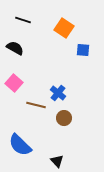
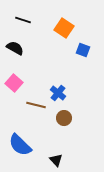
blue square: rotated 16 degrees clockwise
black triangle: moved 1 px left, 1 px up
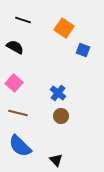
black semicircle: moved 1 px up
brown line: moved 18 px left, 8 px down
brown circle: moved 3 px left, 2 px up
blue semicircle: moved 1 px down
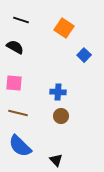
black line: moved 2 px left
blue square: moved 1 px right, 5 px down; rotated 24 degrees clockwise
pink square: rotated 36 degrees counterclockwise
blue cross: moved 1 px up; rotated 35 degrees counterclockwise
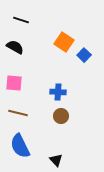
orange square: moved 14 px down
blue semicircle: rotated 20 degrees clockwise
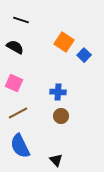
pink square: rotated 18 degrees clockwise
brown line: rotated 42 degrees counterclockwise
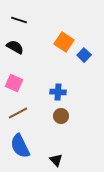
black line: moved 2 px left
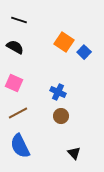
blue square: moved 3 px up
blue cross: rotated 21 degrees clockwise
black triangle: moved 18 px right, 7 px up
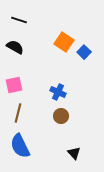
pink square: moved 2 px down; rotated 36 degrees counterclockwise
brown line: rotated 48 degrees counterclockwise
